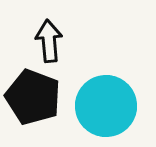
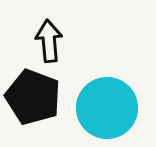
cyan circle: moved 1 px right, 2 px down
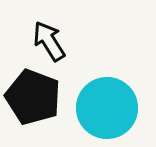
black arrow: rotated 27 degrees counterclockwise
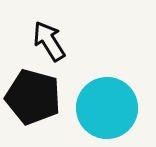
black pentagon: rotated 6 degrees counterclockwise
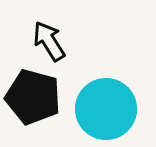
cyan circle: moved 1 px left, 1 px down
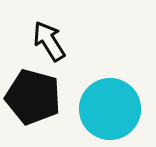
cyan circle: moved 4 px right
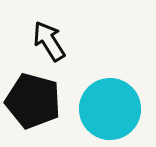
black pentagon: moved 4 px down
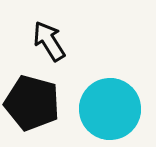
black pentagon: moved 1 px left, 2 px down
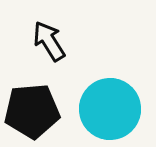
black pentagon: moved 8 px down; rotated 20 degrees counterclockwise
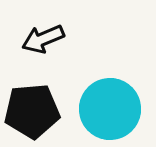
black arrow: moved 6 px left, 2 px up; rotated 81 degrees counterclockwise
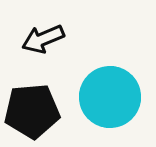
cyan circle: moved 12 px up
